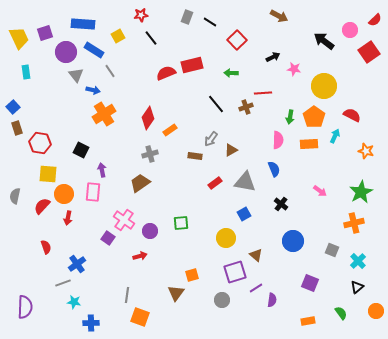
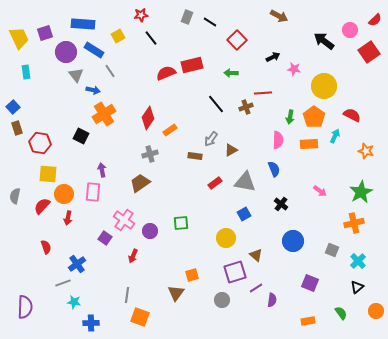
black square at (81, 150): moved 14 px up
purple square at (108, 238): moved 3 px left
red arrow at (140, 256): moved 7 px left; rotated 128 degrees clockwise
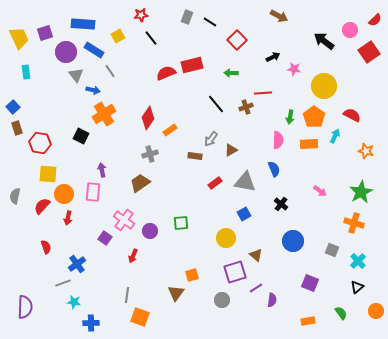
orange cross at (354, 223): rotated 30 degrees clockwise
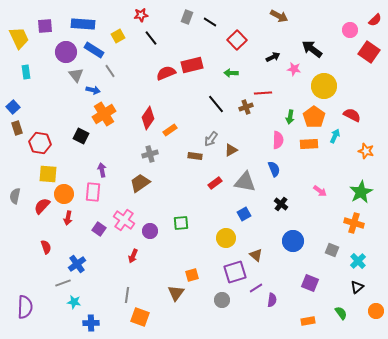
purple square at (45, 33): moved 7 px up; rotated 14 degrees clockwise
black arrow at (324, 41): moved 12 px left, 8 px down
red square at (369, 52): rotated 20 degrees counterclockwise
purple square at (105, 238): moved 6 px left, 9 px up
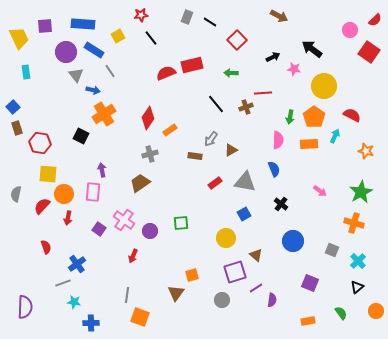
gray semicircle at (15, 196): moved 1 px right, 2 px up
